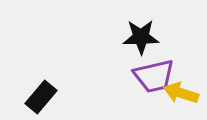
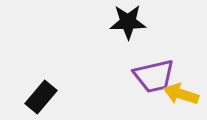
black star: moved 13 px left, 15 px up
yellow arrow: moved 1 px down
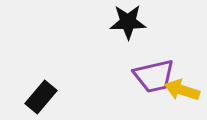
yellow arrow: moved 1 px right, 4 px up
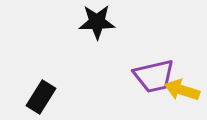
black star: moved 31 px left
black rectangle: rotated 8 degrees counterclockwise
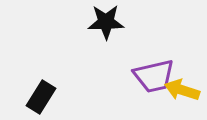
black star: moved 9 px right
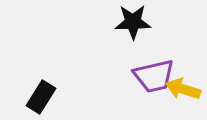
black star: moved 27 px right
yellow arrow: moved 1 px right, 1 px up
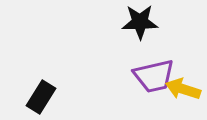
black star: moved 7 px right
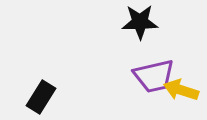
yellow arrow: moved 2 px left, 1 px down
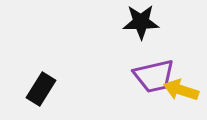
black star: moved 1 px right
black rectangle: moved 8 px up
